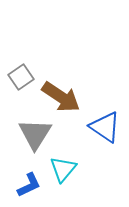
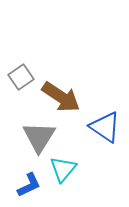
gray triangle: moved 4 px right, 3 px down
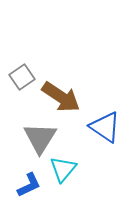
gray square: moved 1 px right
gray triangle: moved 1 px right, 1 px down
